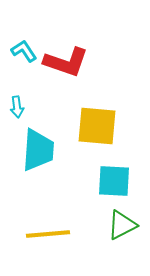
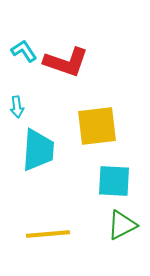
yellow square: rotated 12 degrees counterclockwise
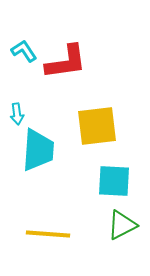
red L-shape: rotated 27 degrees counterclockwise
cyan arrow: moved 7 px down
yellow line: rotated 9 degrees clockwise
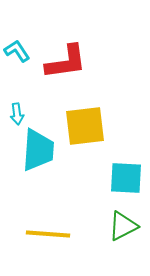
cyan L-shape: moved 7 px left
yellow square: moved 12 px left
cyan square: moved 12 px right, 3 px up
green triangle: moved 1 px right, 1 px down
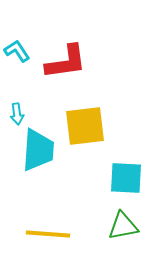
green triangle: rotated 16 degrees clockwise
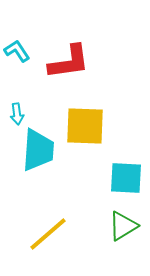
red L-shape: moved 3 px right
yellow square: rotated 9 degrees clockwise
green triangle: rotated 20 degrees counterclockwise
yellow line: rotated 45 degrees counterclockwise
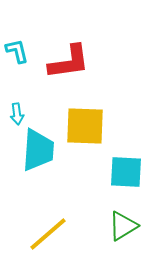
cyan L-shape: rotated 20 degrees clockwise
cyan square: moved 6 px up
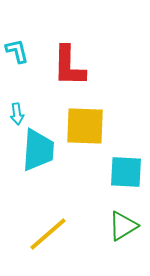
red L-shape: moved 4 px down; rotated 99 degrees clockwise
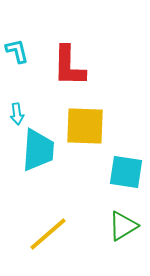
cyan square: rotated 6 degrees clockwise
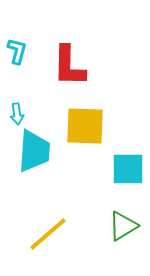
cyan L-shape: rotated 28 degrees clockwise
cyan trapezoid: moved 4 px left, 1 px down
cyan square: moved 2 px right, 3 px up; rotated 9 degrees counterclockwise
